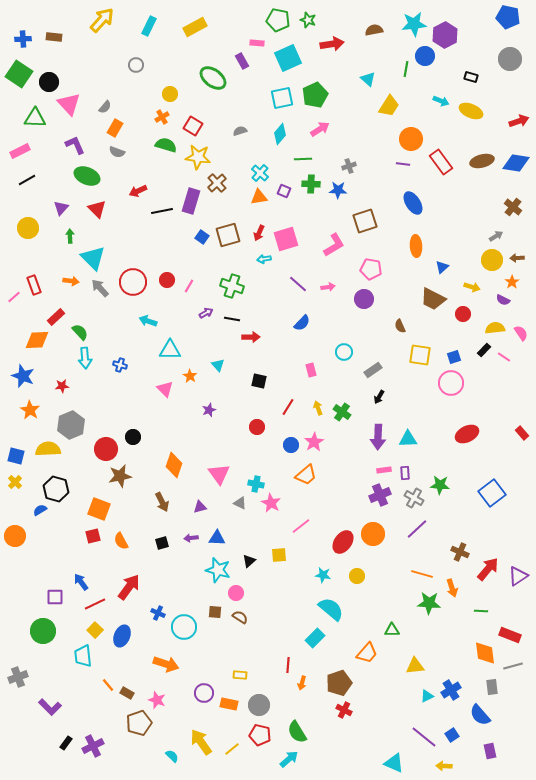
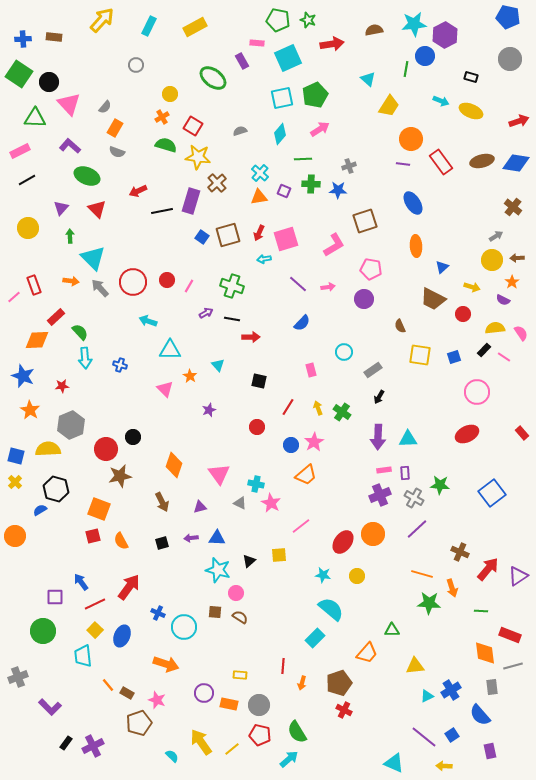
purple L-shape at (75, 145): moved 5 px left, 1 px down; rotated 25 degrees counterclockwise
pink circle at (451, 383): moved 26 px right, 9 px down
red line at (288, 665): moved 5 px left, 1 px down
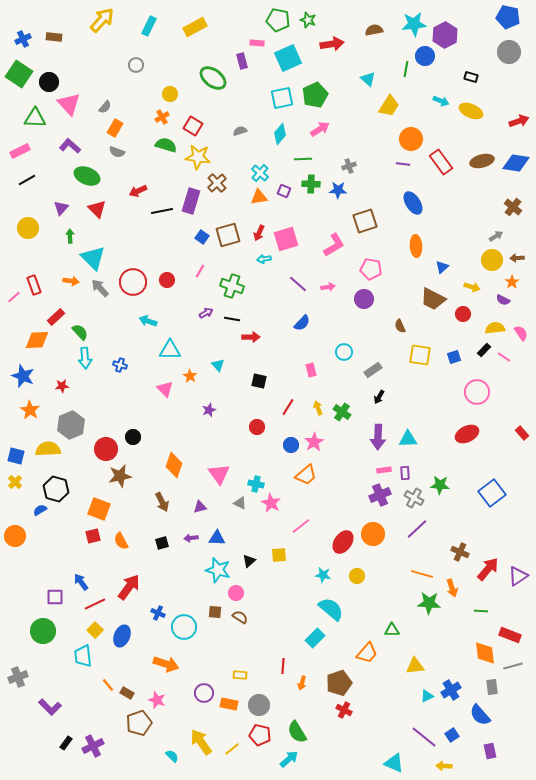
blue cross at (23, 39): rotated 21 degrees counterclockwise
gray circle at (510, 59): moved 1 px left, 7 px up
purple rectangle at (242, 61): rotated 14 degrees clockwise
pink line at (189, 286): moved 11 px right, 15 px up
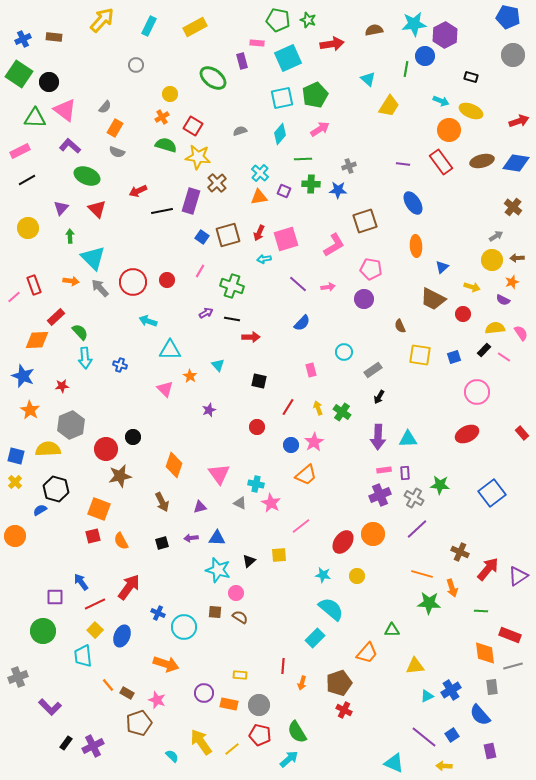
gray circle at (509, 52): moved 4 px right, 3 px down
pink triangle at (69, 104): moved 4 px left, 6 px down; rotated 10 degrees counterclockwise
orange circle at (411, 139): moved 38 px right, 9 px up
orange star at (512, 282): rotated 16 degrees clockwise
